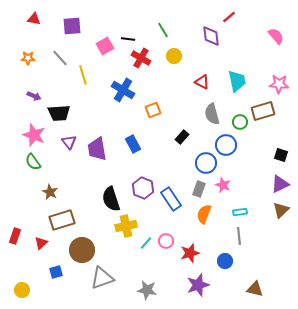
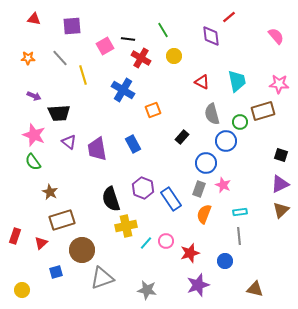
purple triangle at (69, 142): rotated 14 degrees counterclockwise
blue circle at (226, 145): moved 4 px up
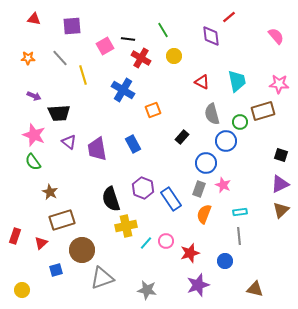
blue square at (56, 272): moved 2 px up
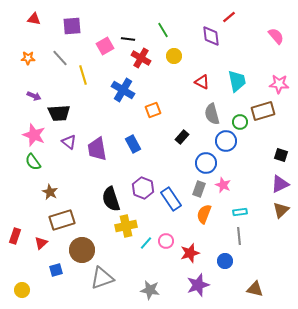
gray star at (147, 290): moved 3 px right
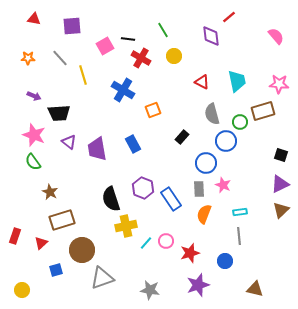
gray rectangle at (199, 189): rotated 21 degrees counterclockwise
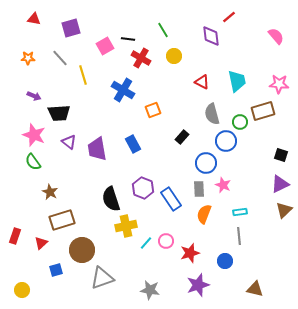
purple square at (72, 26): moved 1 px left, 2 px down; rotated 12 degrees counterclockwise
brown triangle at (281, 210): moved 3 px right
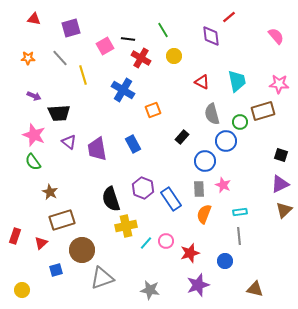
blue circle at (206, 163): moved 1 px left, 2 px up
